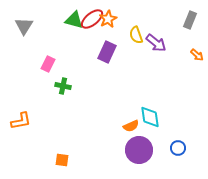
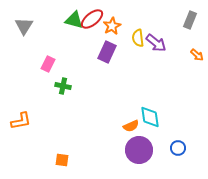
orange star: moved 4 px right, 7 px down
yellow semicircle: moved 2 px right, 3 px down; rotated 12 degrees clockwise
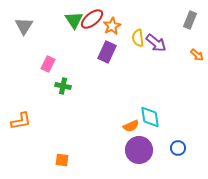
green triangle: rotated 42 degrees clockwise
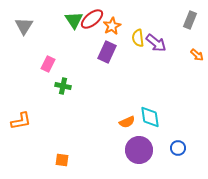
orange semicircle: moved 4 px left, 4 px up
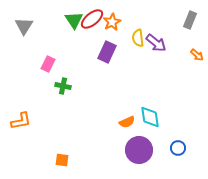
orange star: moved 4 px up
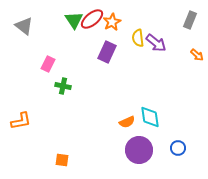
gray triangle: rotated 24 degrees counterclockwise
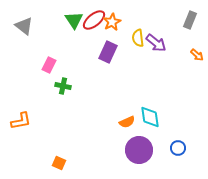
red ellipse: moved 2 px right, 1 px down
purple rectangle: moved 1 px right
pink rectangle: moved 1 px right, 1 px down
orange square: moved 3 px left, 3 px down; rotated 16 degrees clockwise
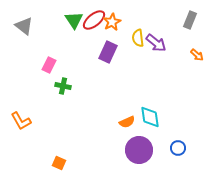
orange L-shape: rotated 70 degrees clockwise
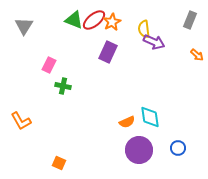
green triangle: rotated 36 degrees counterclockwise
gray triangle: rotated 24 degrees clockwise
yellow semicircle: moved 6 px right, 9 px up
purple arrow: moved 2 px left, 1 px up; rotated 15 degrees counterclockwise
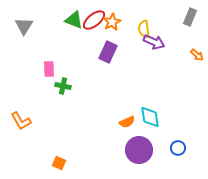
gray rectangle: moved 3 px up
pink rectangle: moved 4 px down; rotated 28 degrees counterclockwise
